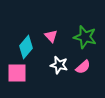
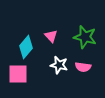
pink semicircle: rotated 49 degrees clockwise
pink square: moved 1 px right, 1 px down
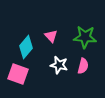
green star: rotated 10 degrees counterclockwise
pink semicircle: moved 1 px up; rotated 84 degrees counterclockwise
pink square: rotated 20 degrees clockwise
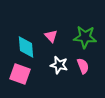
cyan diamond: rotated 45 degrees counterclockwise
pink semicircle: rotated 35 degrees counterclockwise
pink square: moved 2 px right
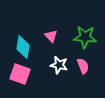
cyan diamond: moved 3 px left; rotated 15 degrees clockwise
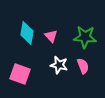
cyan diamond: moved 4 px right, 14 px up
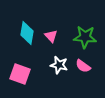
pink semicircle: rotated 147 degrees clockwise
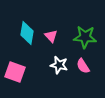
pink semicircle: rotated 21 degrees clockwise
pink square: moved 5 px left, 2 px up
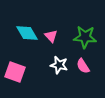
cyan diamond: rotated 40 degrees counterclockwise
